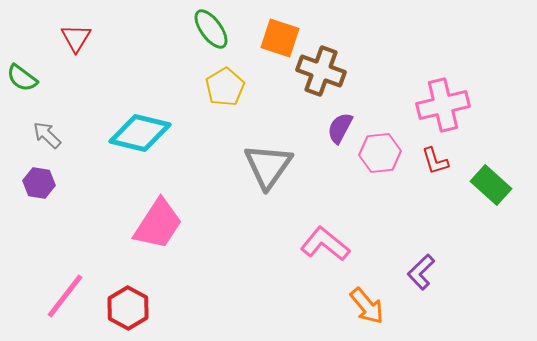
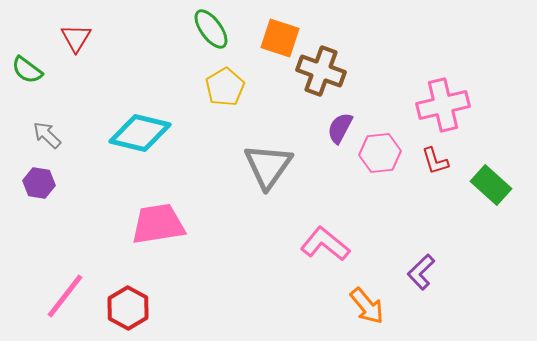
green semicircle: moved 5 px right, 8 px up
pink trapezoid: rotated 132 degrees counterclockwise
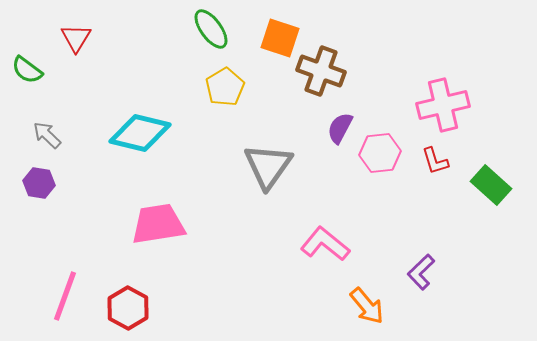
pink line: rotated 18 degrees counterclockwise
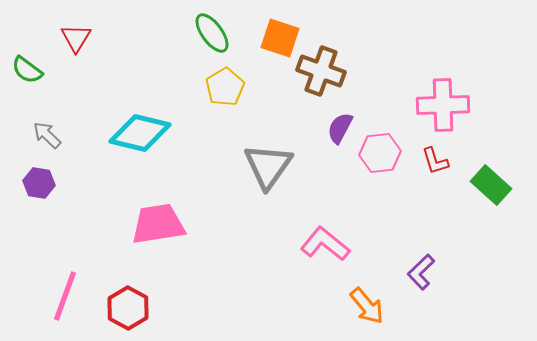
green ellipse: moved 1 px right, 4 px down
pink cross: rotated 12 degrees clockwise
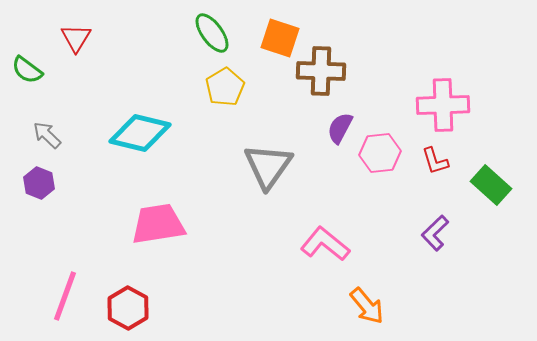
brown cross: rotated 18 degrees counterclockwise
purple hexagon: rotated 12 degrees clockwise
purple L-shape: moved 14 px right, 39 px up
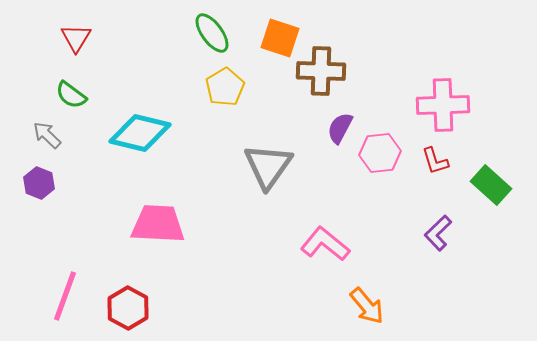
green semicircle: moved 44 px right, 25 px down
pink trapezoid: rotated 12 degrees clockwise
purple L-shape: moved 3 px right
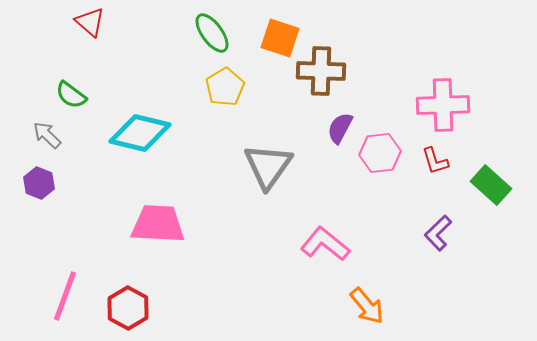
red triangle: moved 14 px right, 16 px up; rotated 20 degrees counterclockwise
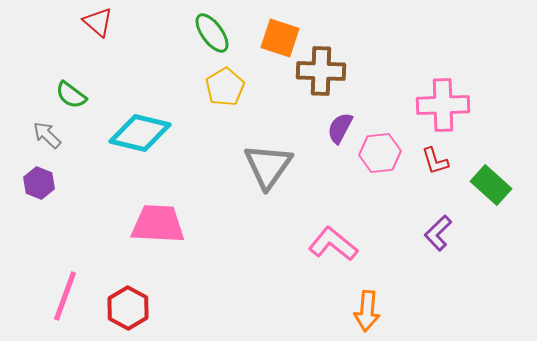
red triangle: moved 8 px right
pink L-shape: moved 8 px right
orange arrow: moved 5 px down; rotated 45 degrees clockwise
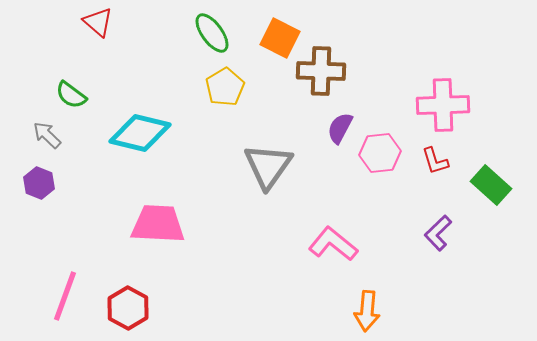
orange square: rotated 9 degrees clockwise
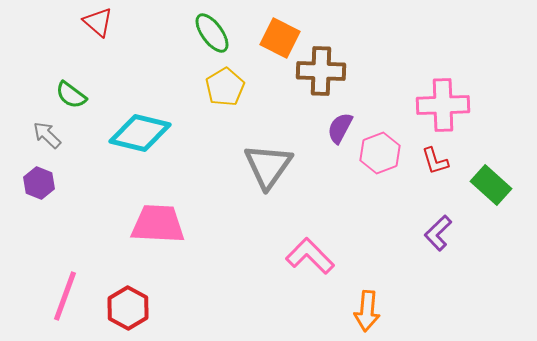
pink hexagon: rotated 15 degrees counterclockwise
pink L-shape: moved 23 px left, 12 px down; rotated 6 degrees clockwise
